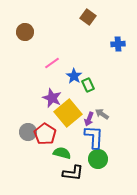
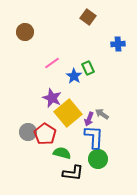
green rectangle: moved 17 px up
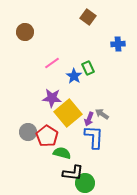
purple star: rotated 18 degrees counterclockwise
red pentagon: moved 2 px right, 2 px down
green circle: moved 13 px left, 24 px down
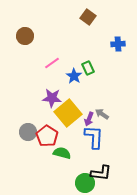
brown circle: moved 4 px down
black L-shape: moved 28 px right
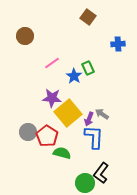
black L-shape: rotated 120 degrees clockwise
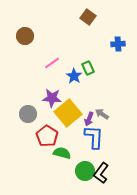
gray circle: moved 18 px up
green circle: moved 12 px up
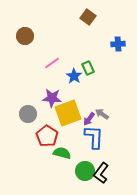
yellow square: rotated 20 degrees clockwise
purple arrow: rotated 16 degrees clockwise
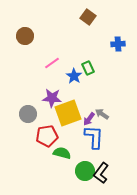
red pentagon: rotated 30 degrees clockwise
